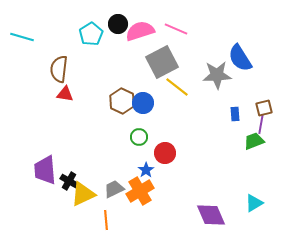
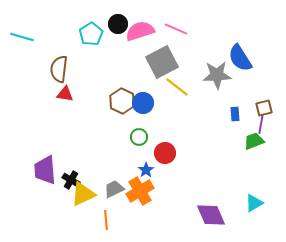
black cross: moved 2 px right, 1 px up
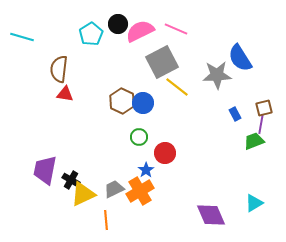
pink semicircle: rotated 8 degrees counterclockwise
blue rectangle: rotated 24 degrees counterclockwise
purple trapezoid: rotated 16 degrees clockwise
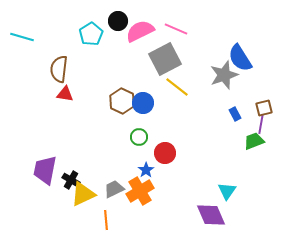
black circle: moved 3 px up
gray square: moved 3 px right, 3 px up
gray star: moved 7 px right; rotated 16 degrees counterclockwise
cyan triangle: moved 27 px left, 12 px up; rotated 24 degrees counterclockwise
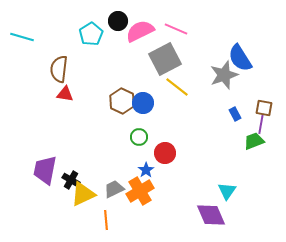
brown square: rotated 24 degrees clockwise
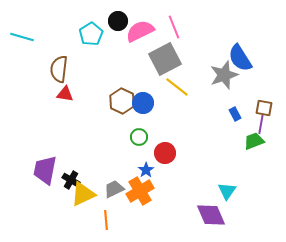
pink line: moved 2 px left, 2 px up; rotated 45 degrees clockwise
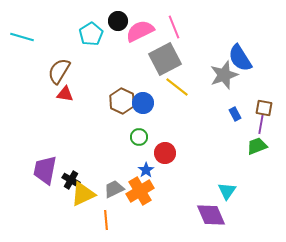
brown semicircle: moved 2 px down; rotated 24 degrees clockwise
green trapezoid: moved 3 px right, 5 px down
